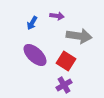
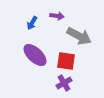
gray arrow: rotated 20 degrees clockwise
red square: rotated 24 degrees counterclockwise
purple cross: moved 2 px up
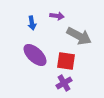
blue arrow: rotated 40 degrees counterclockwise
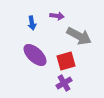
red square: rotated 24 degrees counterclockwise
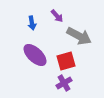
purple arrow: rotated 40 degrees clockwise
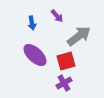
gray arrow: rotated 65 degrees counterclockwise
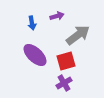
purple arrow: rotated 64 degrees counterclockwise
gray arrow: moved 1 px left, 1 px up
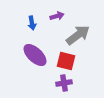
red square: rotated 30 degrees clockwise
purple cross: rotated 21 degrees clockwise
